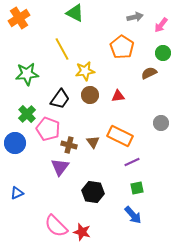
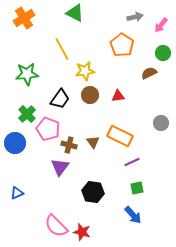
orange cross: moved 5 px right
orange pentagon: moved 2 px up
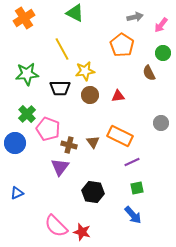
brown semicircle: rotated 91 degrees counterclockwise
black trapezoid: moved 11 px up; rotated 55 degrees clockwise
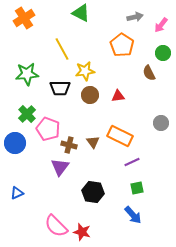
green triangle: moved 6 px right
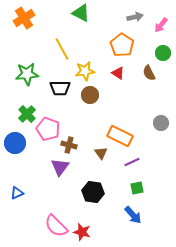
red triangle: moved 23 px up; rotated 40 degrees clockwise
brown triangle: moved 8 px right, 11 px down
